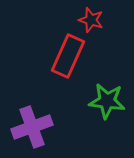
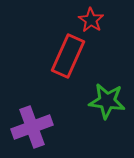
red star: rotated 15 degrees clockwise
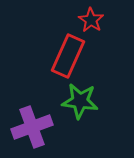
green star: moved 27 px left
